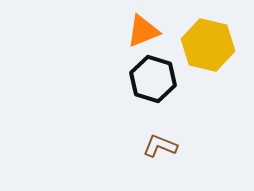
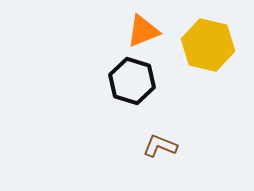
black hexagon: moved 21 px left, 2 px down
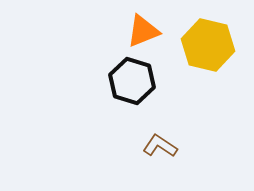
brown L-shape: rotated 12 degrees clockwise
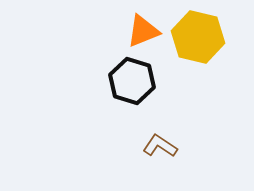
yellow hexagon: moved 10 px left, 8 px up
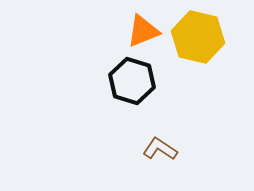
brown L-shape: moved 3 px down
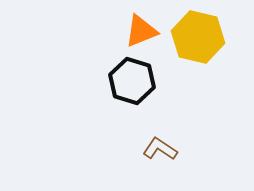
orange triangle: moved 2 px left
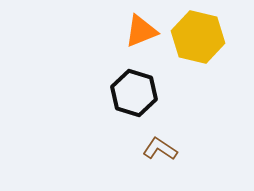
black hexagon: moved 2 px right, 12 px down
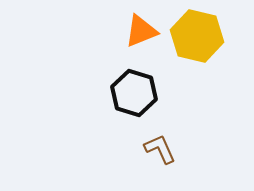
yellow hexagon: moved 1 px left, 1 px up
brown L-shape: rotated 32 degrees clockwise
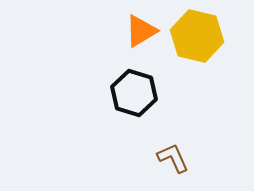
orange triangle: rotated 9 degrees counterclockwise
brown L-shape: moved 13 px right, 9 px down
